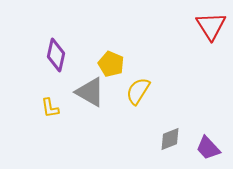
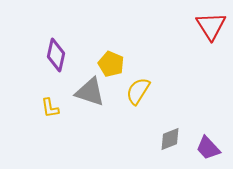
gray triangle: rotated 12 degrees counterclockwise
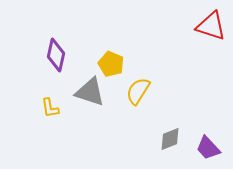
red triangle: rotated 40 degrees counterclockwise
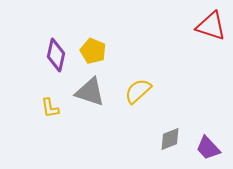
yellow pentagon: moved 18 px left, 13 px up
yellow semicircle: rotated 16 degrees clockwise
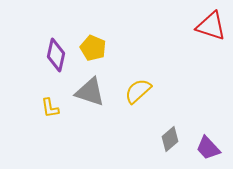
yellow pentagon: moved 3 px up
gray diamond: rotated 20 degrees counterclockwise
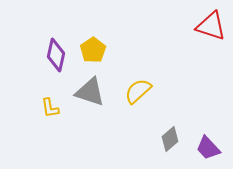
yellow pentagon: moved 2 px down; rotated 15 degrees clockwise
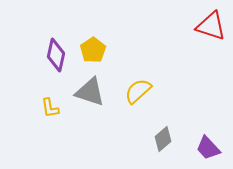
gray diamond: moved 7 px left
